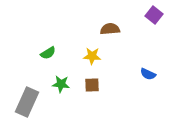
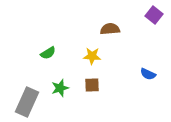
green star: moved 1 px left, 4 px down; rotated 24 degrees counterclockwise
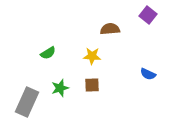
purple square: moved 6 px left
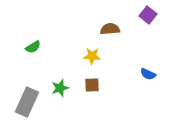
green semicircle: moved 15 px left, 6 px up
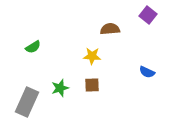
blue semicircle: moved 1 px left, 2 px up
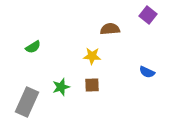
green star: moved 1 px right, 1 px up
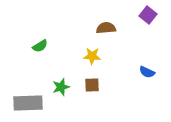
brown semicircle: moved 4 px left, 1 px up
green semicircle: moved 7 px right, 1 px up
gray rectangle: moved 1 px right, 1 px down; rotated 64 degrees clockwise
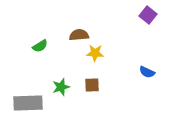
brown semicircle: moved 27 px left, 7 px down
yellow star: moved 3 px right, 3 px up
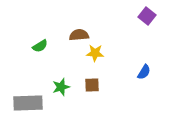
purple square: moved 1 px left, 1 px down
blue semicircle: moved 3 px left; rotated 84 degrees counterclockwise
